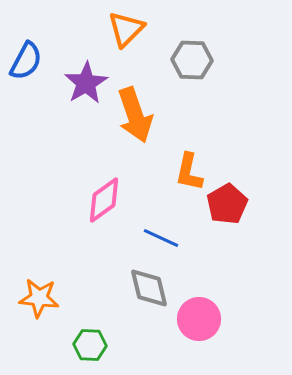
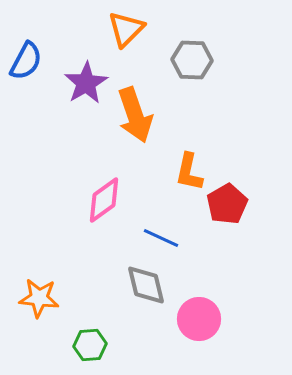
gray diamond: moved 3 px left, 3 px up
green hexagon: rotated 8 degrees counterclockwise
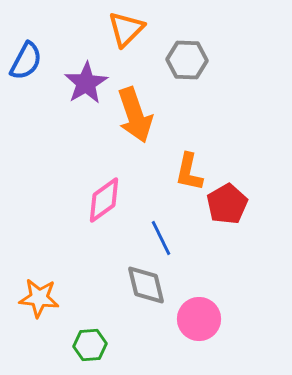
gray hexagon: moved 5 px left
blue line: rotated 39 degrees clockwise
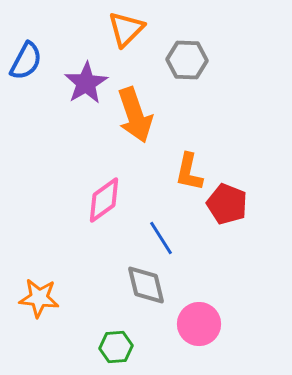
red pentagon: rotated 21 degrees counterclockwise
blue line: rotated 6 degrees counterclockwise
pink circle: moved 5 px down
green hexagon: moved 26 px right, 2 px down
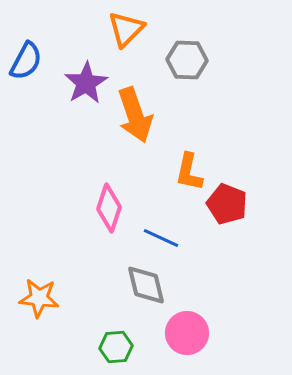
pink diamond: moved 5 px right, 8 px down; rotated 36 degrees counterclockwise
blue line: rotated 33 degrees counterclockwise
pink circle: moved 12 px left, 9 px down
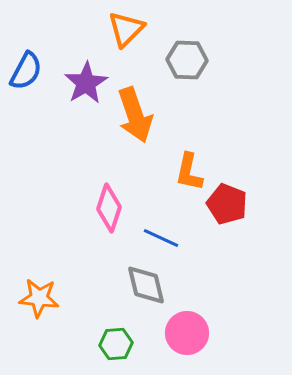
blue semicircle: moved 10 px down
green hexagon: moved 3 px up
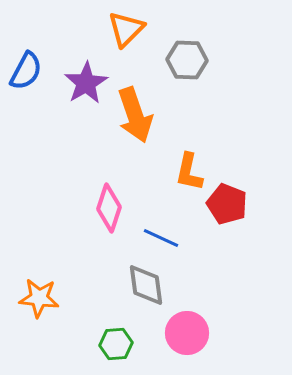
gray diamond: rotated 6 degrees clockwise
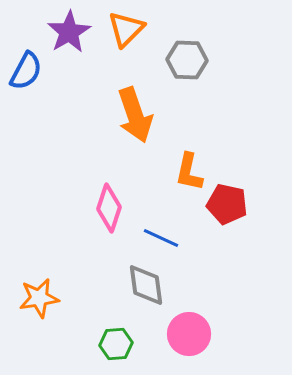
purple star: moved 17 px left, 51 px up
red pentagon: rotated 9 degrees counterclockwise
orange star: rotated 15 degrees counterclockwise
pink circle: moved 2 px right, 1 px down
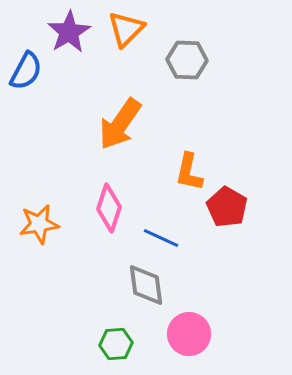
orange arrow: moved 15 px left, 9 px down; rotated 54 degrees clockwise
red pentagon: moved 3 px down; rotated 18 degrees clockwise
orange star: moved 74 px up
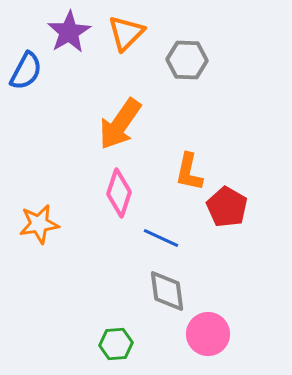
orange triangle: moved 4 px down
pink diamond: moved 10 px right, 15 px up
gray diamond: moved 21 px right, 6 px down
pink circle: moved 19 px right
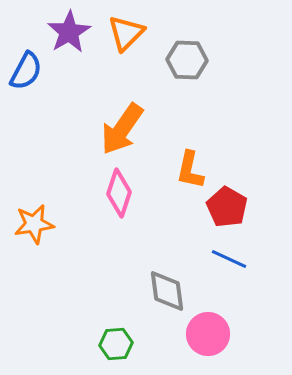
orange arrow: moved 2 px right, 5 px down
orange L-shape: moved 1 px right, 2 px up
orange star: moved 5 px left
blue line: moved 68 px right, 21 px down
